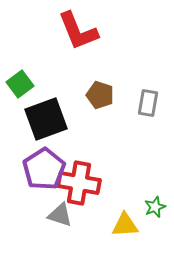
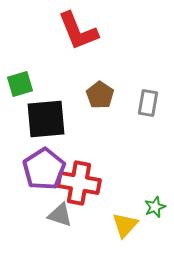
green square: rotated 20 degrees clockwise
brown pentagon: rotated 16 degrees clockwise
black square: rotated 15 degrees clockwise
yellow triangle: rotated 44 degrees counterclockwise
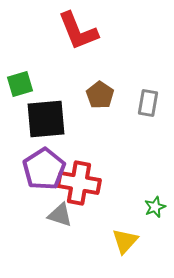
yellow triangle: moved 16 px down
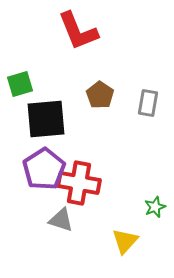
gray triangle: moved 1 px right, 5 px down
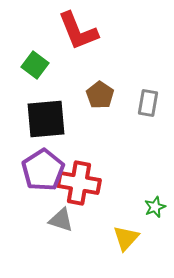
green square: moved 15 px right, 19 px up; rotated 36 degrees counterclockwise
purple pentagon: moved 1 px left, 1 px down
yellow triangle: moved 1 px right, 3 px up
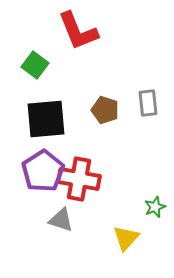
brown pentagon: moved 5 px right, 15 px down; rotated 16 degrees counterclockwise
gray rectangle: rotated 16 degrees counterclockwise
purple pentagon: moved 1 px down
red cross: moved 4 px up
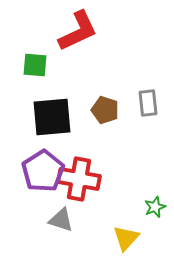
red L-shape: rotated 93 degrees counterclockwise
green square: rotated 32 degrees counterclockwise
black square: moved 6 px right, 2 px up
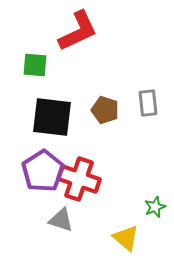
black square: rotated 12 degrees clockwise
red cross: rotated 9 degrees clockwise
yellow triangle: rotated 32 degrees counterclockwise
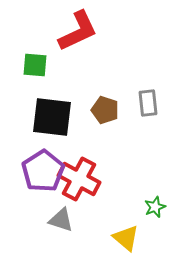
red cross: rotated 9 degrees clockwise
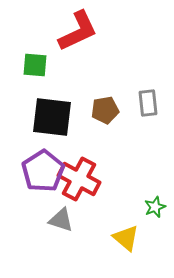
brown pentagon: rotated 28 degrees counterclockwise
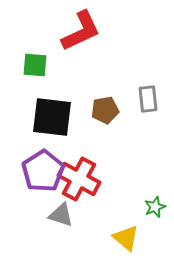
red L-shape: moved 3 px right
gray rectangle: moved 4 px up
gray triangle: moved 5 px up
